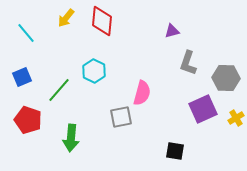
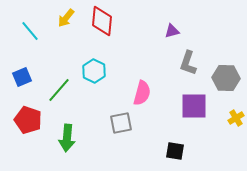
cyan line: moved 4 px right, 2 px up
purple square: moved 9 px left, 3 px up; rotated 24 degrees clockwise
gray square: moved 6 px down
green arrow: moved 4 px left
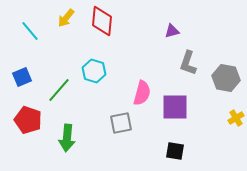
cyan hexagon: rotated 10 degrees counterclockwise
gray hexagon: rotated 8 degrees clockwise
purple square: moved 19 px left, 1 px down
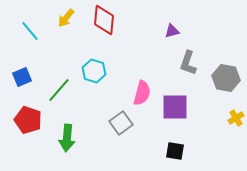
red diamond: moved 2 px right, 1 px up
gray square: rotated 25 degrees counterclockwise
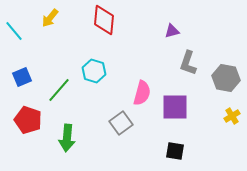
yellow arrow: moved 16 px left
cyan line: moved 16 px left
yellow cross: moved 4 px left, 2 px up
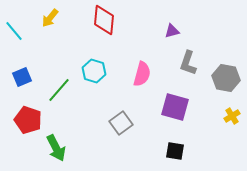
pink semicircle: moved 19 px up
purple square: rotated 16 degrees clockwise
green arrow: moved 11 px left, 10 px down; rotated 32 degrees counterclockwise
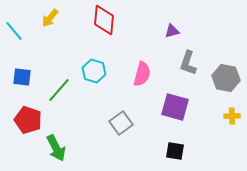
blue square: rotated 30 degrees clockwise
yellow cross: rotated 28 degrees clockwise
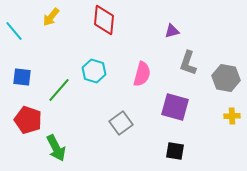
yellow arrow: moved 1 px right, 1 px up
